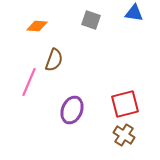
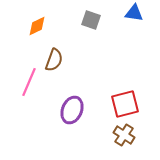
orange diamond: rotated 30 degrees counterclockwise
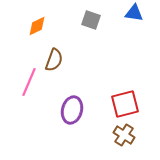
purple ellipse: rotated 8 degrees counterclockwise
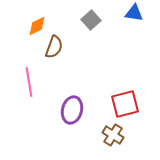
gray square: rotated 30 degrees clockwise
brown semicircle: moved 13 px up
pink line: rotated 32 degrees counterclockwise
brown cross: moved 11 px left
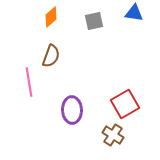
gray square: moved 3 px right, 1 px down; rotated 30 degrees clockwise
orange diamond: moved 14 px right, 9 px up; rotated 15 degrees counterclockwise
brown semicircle: moved 3 px left, 9 px down
red square: rotated 16 degrees counterclockwise
purple ellipse: rotated 16 degrees counterclockwise
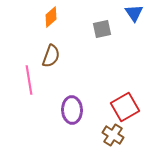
blue triangle: rotated 48 degrees clockwise
gray square: moved 8 px right, 8 px down
pink line: moved 2 px up
red square: moved 3 px down
